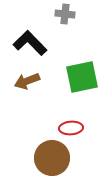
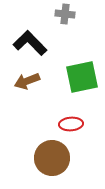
red ellipse: moved 4 px up
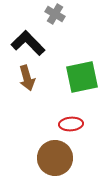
gray cross: moved 10 px left; rotated 24 degrees clockwise
black L-shape: moved 2 px left
brown arrow: moved 3 px up; rotated 85 degrees counterclockwise
brown circle: moved 3 px right
